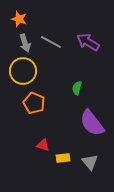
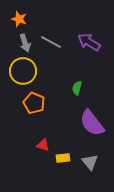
purple arrow: moved 1 px right
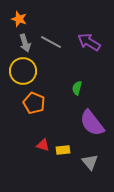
yellow rectangle: moved 8 px up
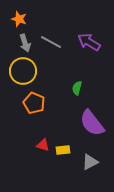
gray triangle: rotated 42 degrees clockwise
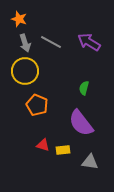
yellow circle: moved 2 px right
green semicircle: moved 7 px right
orange pentagon: moved 3 px right, 2 px down
purple semicircle: moved 11 px left
gray triangle: rotated 36 degrees clockwise
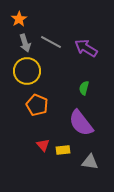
orange star: rotated 21 degrees clockwise
purple arrow: moved 3 px left, 6 px down
yellow circle: moved 2 px right
red triangle: rotated 32 degrees clockwise
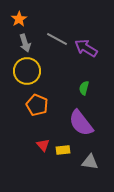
gray line: moved 6 px right, 3 px up
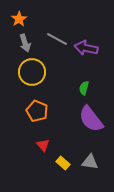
purple arrow: rotated 20 degrees counterclockwise
yellow circle: moved 5 px right, 1 px down
orange pentagon: moved 6 px down
purple semicircle: moved 10 px right, 4 px up
yellow rectangle: moved 13 px down; rotated 48 degrees clockwise
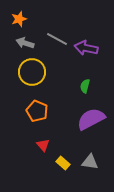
orange star: rotated 14 degrees clockwise
gray arrow: rotated 126 degrees clockwise
green semicircle: moved 1 px right, 2 px up
purple semicircle: rotated 100 degrees clockwise
